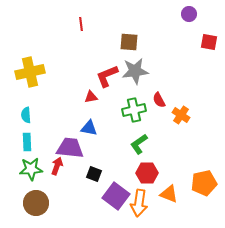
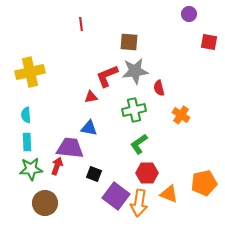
red semicircle: moved 12 px up; rotated 14 degrees clockwise
brown circle: moved 9 px right
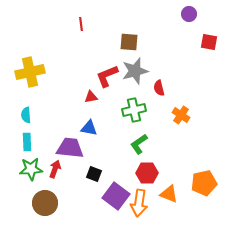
gray star: rotated 8 degrees counterclockwise
red arrow: moved 2 px left, 3 px down
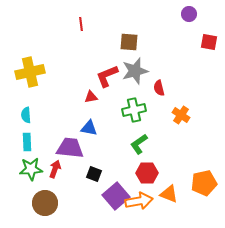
purple square: rotated 12 degrees clockwise
orange arrow: moved 2 px up; rotated 108 degrees counterclockwise
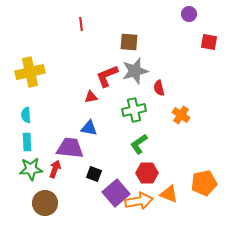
purple square: moved 3 px up
